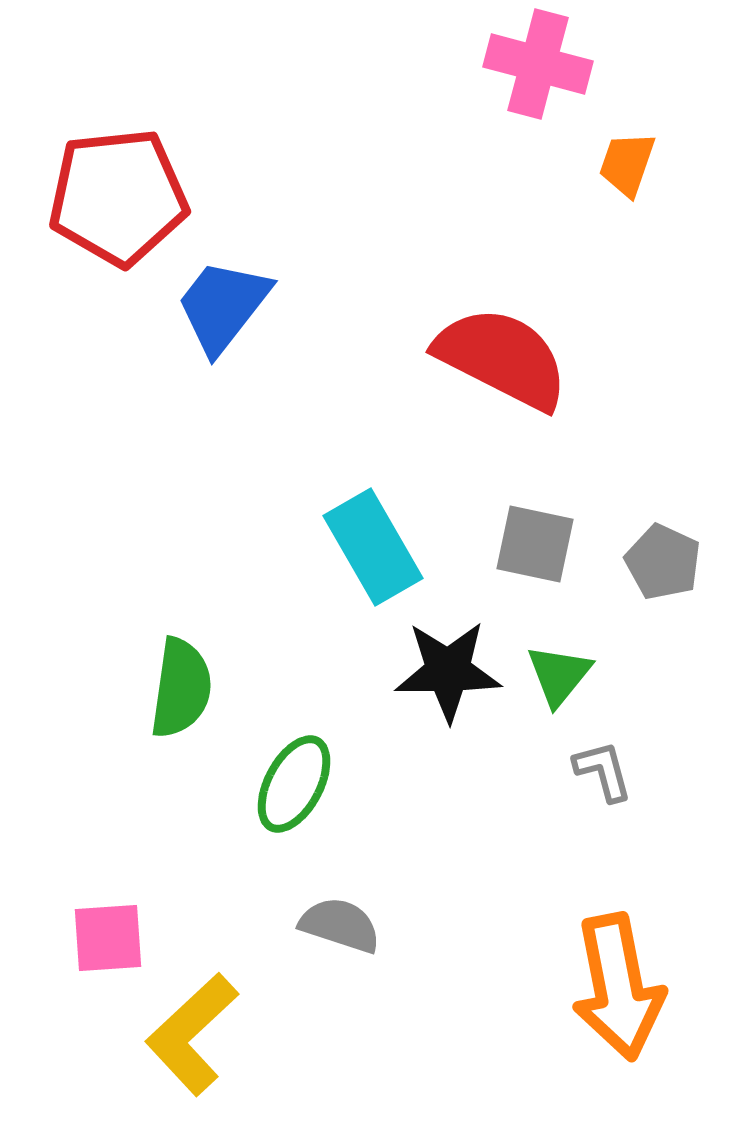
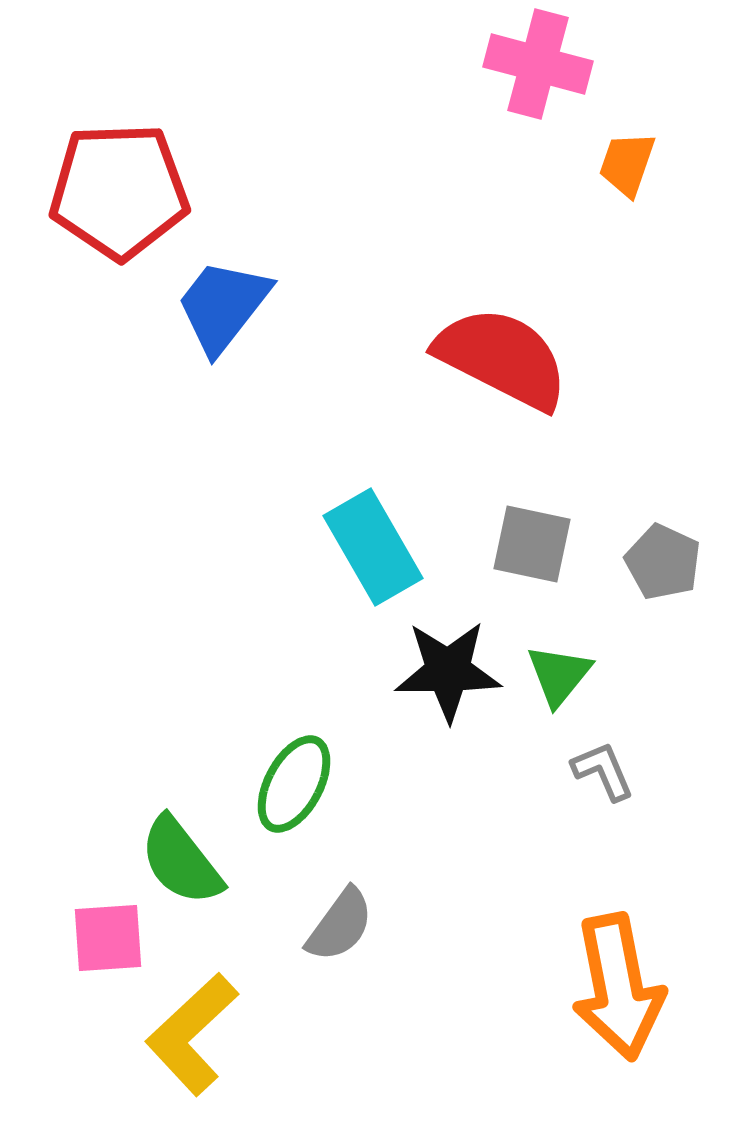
red pentagon: moved 1 px right, 6 px up; rotated 4 degrees clockwise
gray square: moved 3 px left
green semicircle: moved 173 px down; rotated 134 degrees clockwise
gray L-shape: rotated 8 degrees counterclockwise
gray semicircle: rotated 108 degrees clockwise
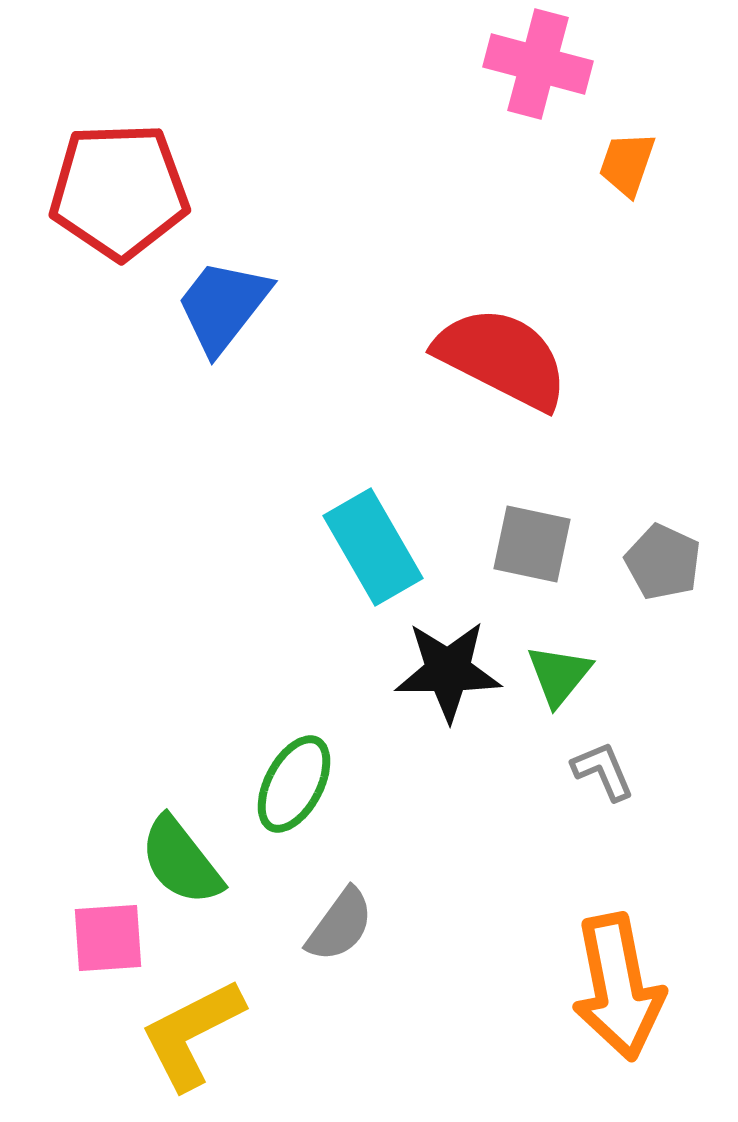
yellow L-shape: rotated 16 degrees clockwise
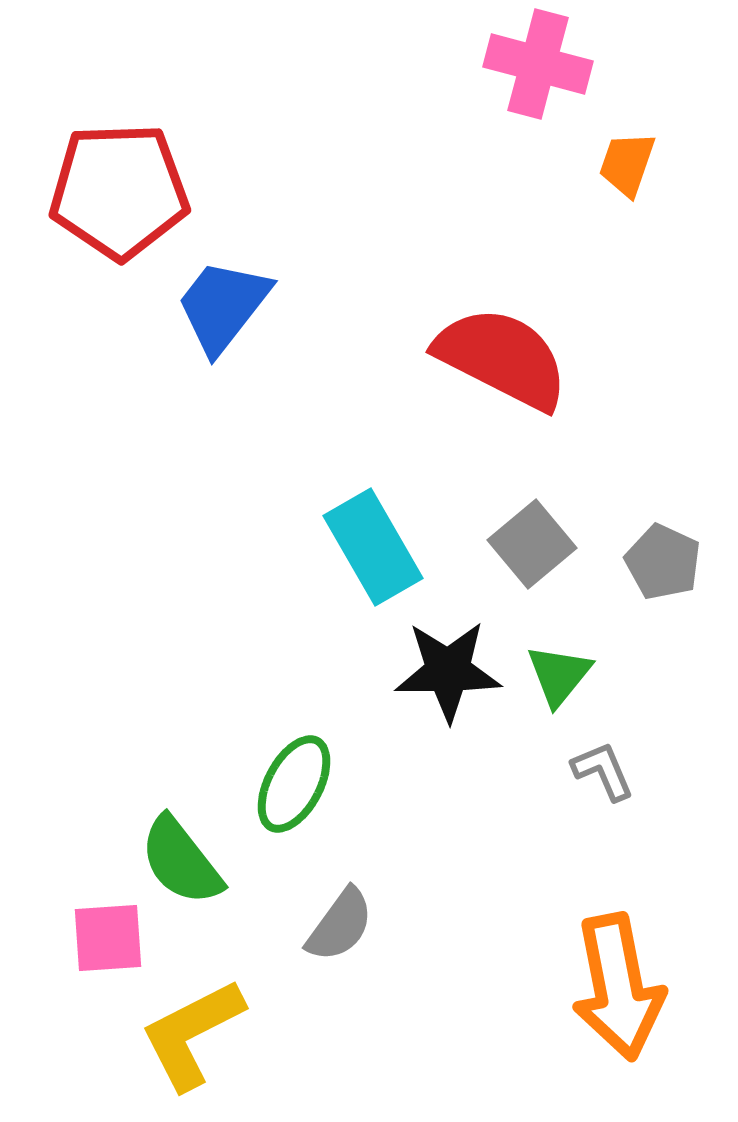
gray square: rotated 38 degrees clockwise
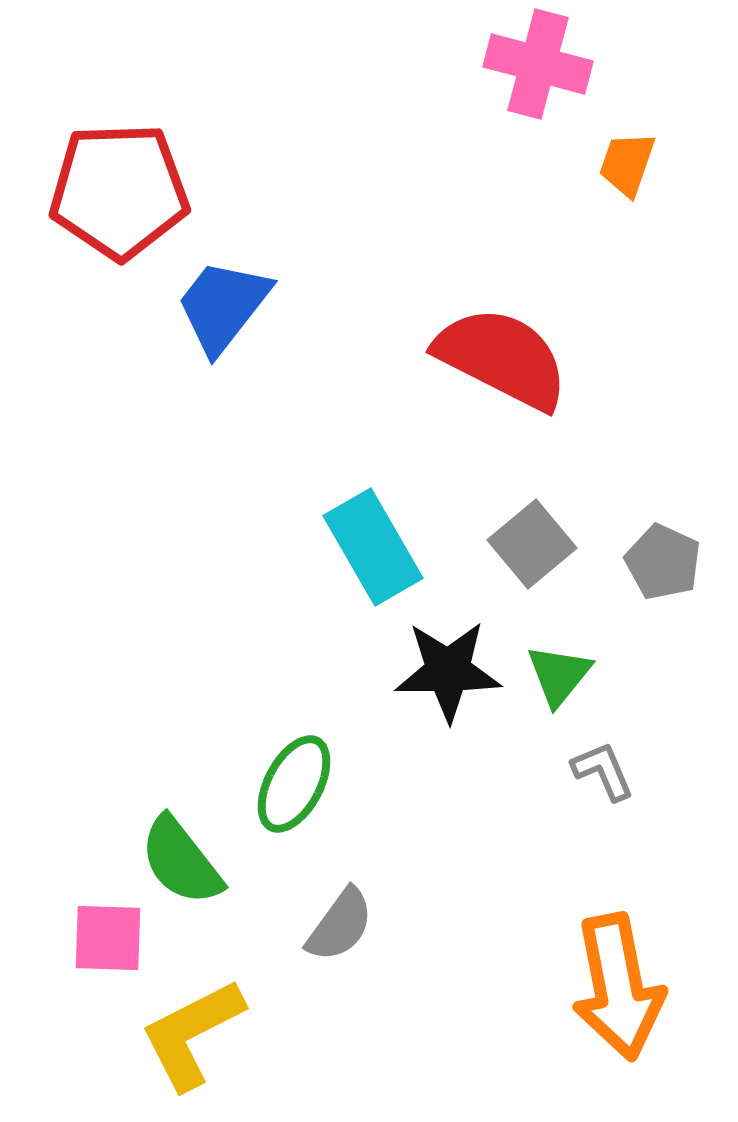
pink square: rotated 6 degrees clockwise
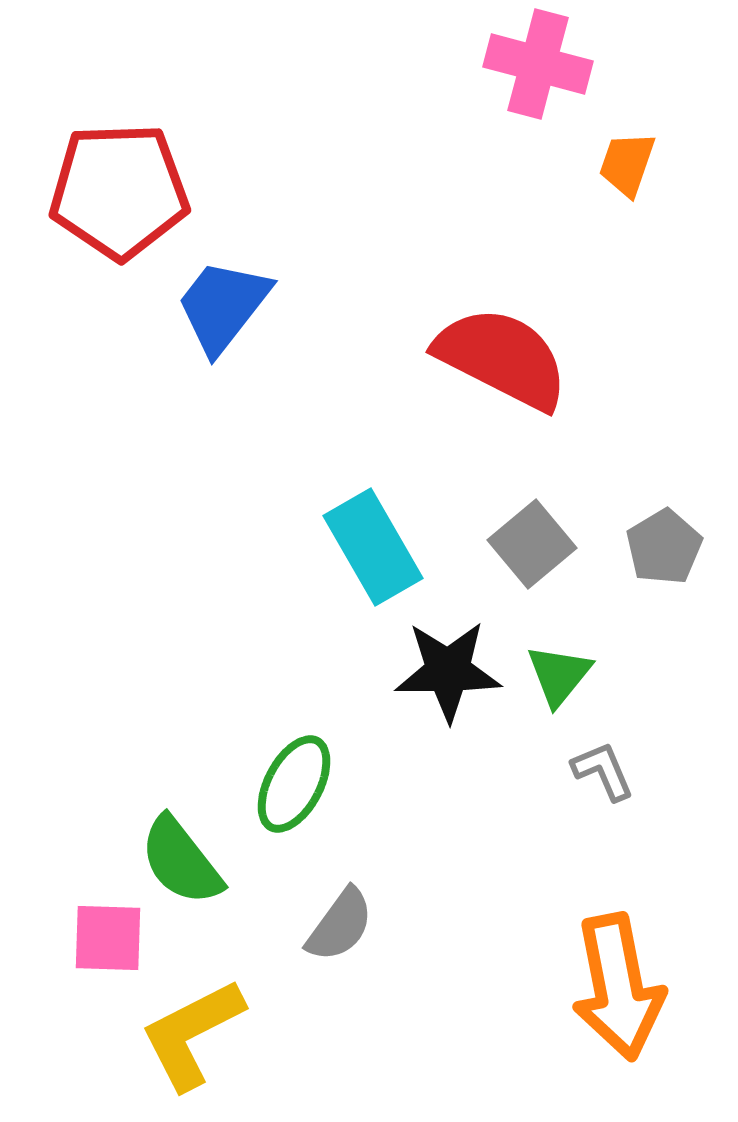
gray pentagon: moved 1 px right, 15 px up; rotated 16 degrees clockwise
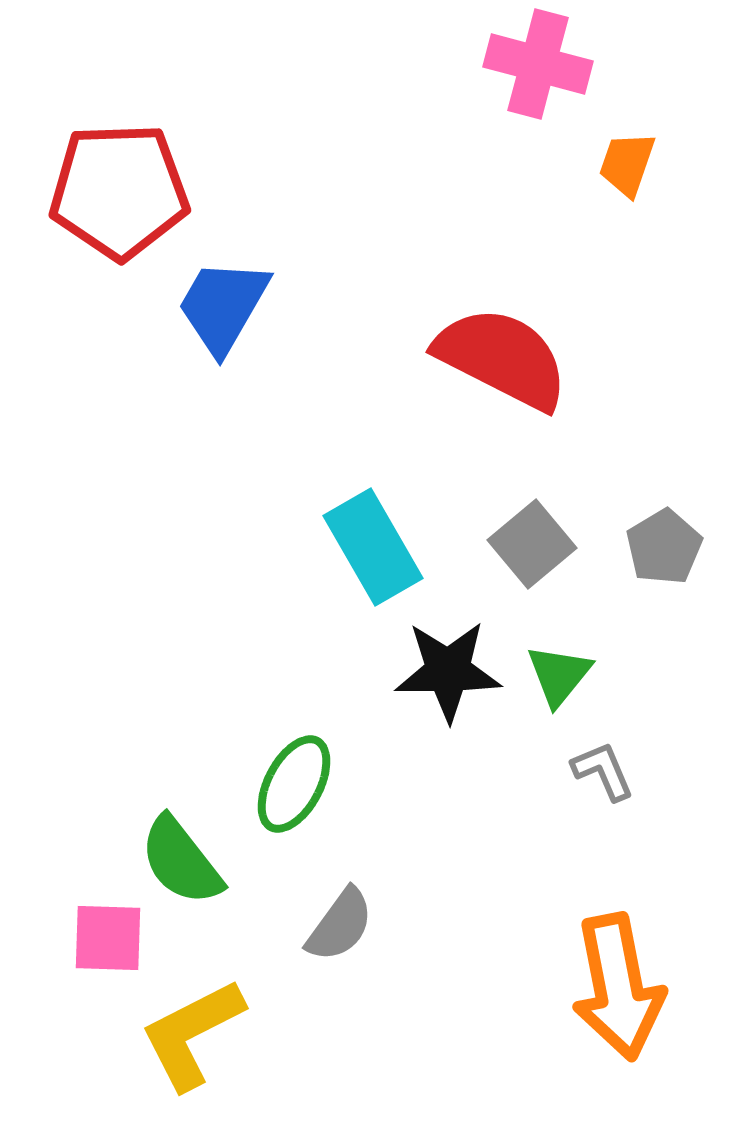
blue trapezoid: rotated 8 degrees counterclockwise
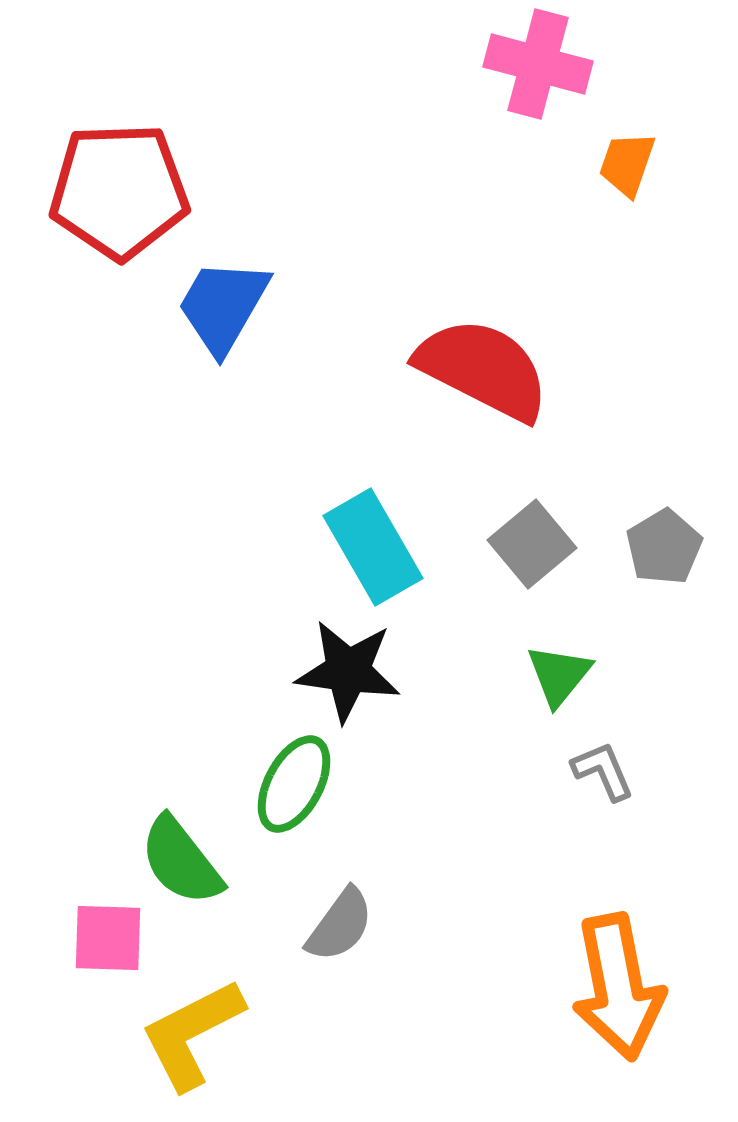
red semicircle: moved 19 px left, 11 px down
black star: moved 100 px left; rotated 8 degrees clockwise
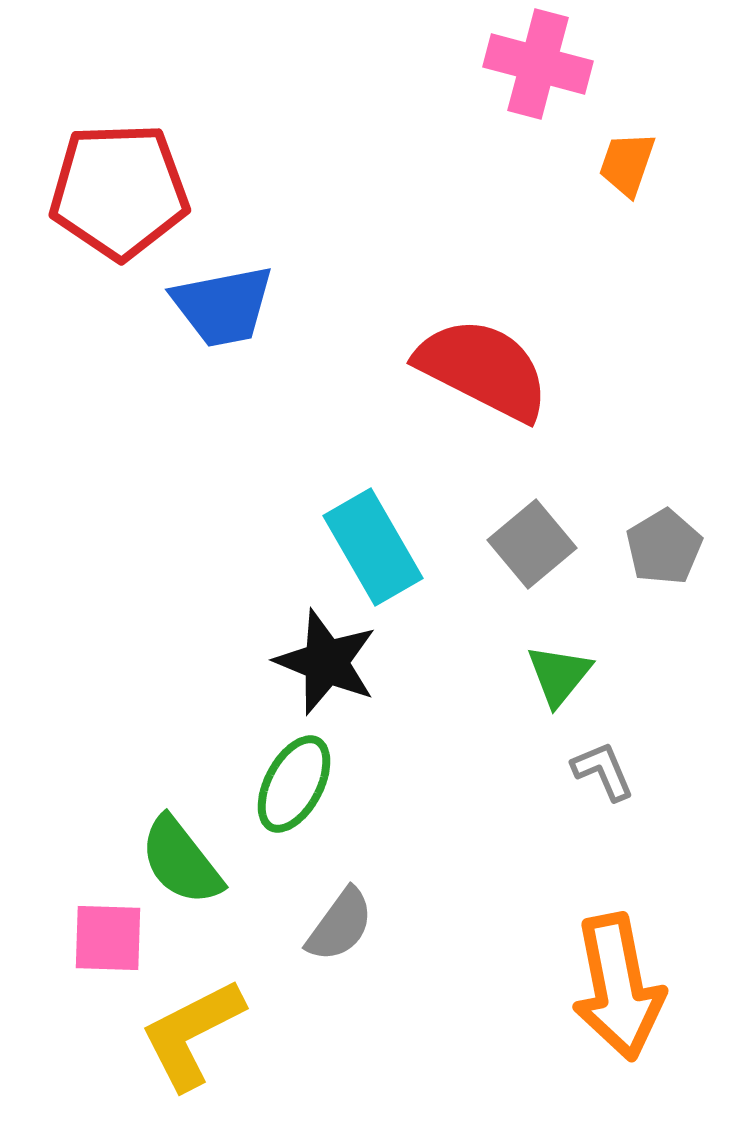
blue trapezoid: rotated 131 degrees counterclockwise
black star: moved 22 px left, 9 px up; rotated 14 degrees clockwise
